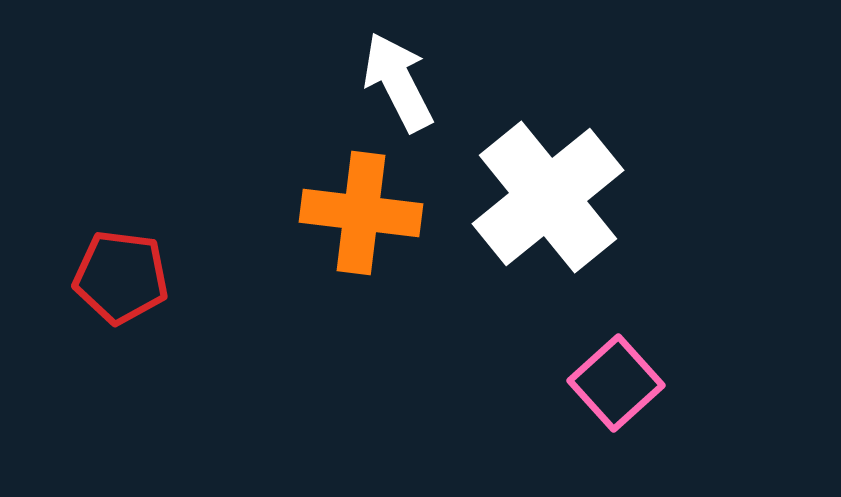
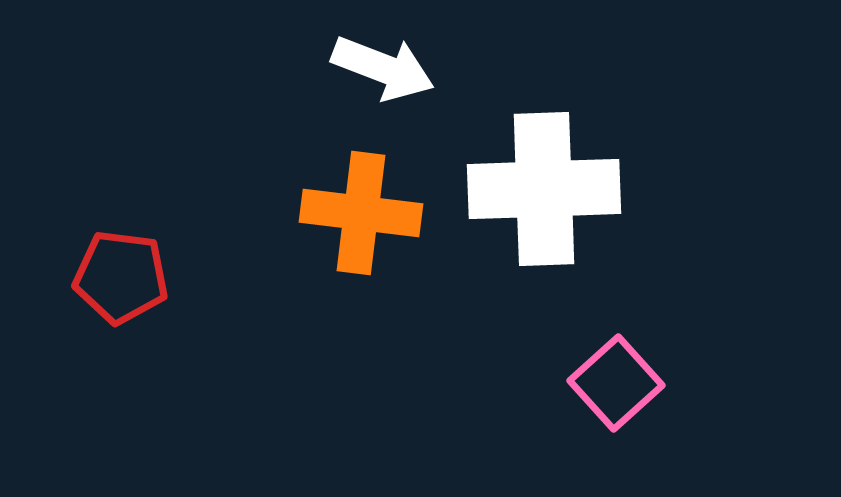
white arrow: moved 15 px left, 14 px up; rotated 138 degrees clockwise
white cross: moved 4 px left, 8 px up; rotated 37 degrees clockwise
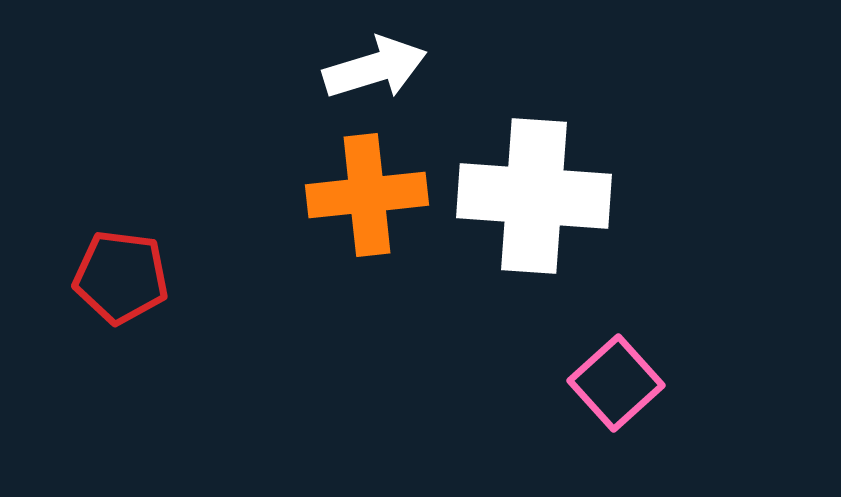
white arrow: moved 8 px left; rotated 38 degrees counterclockwise
white cross: moved 10 px left, 7 px down; rotated 6 degrees clockwise
orange cross: moved 6 px right, 18 px up; rotated 13 degrees counterclockwise
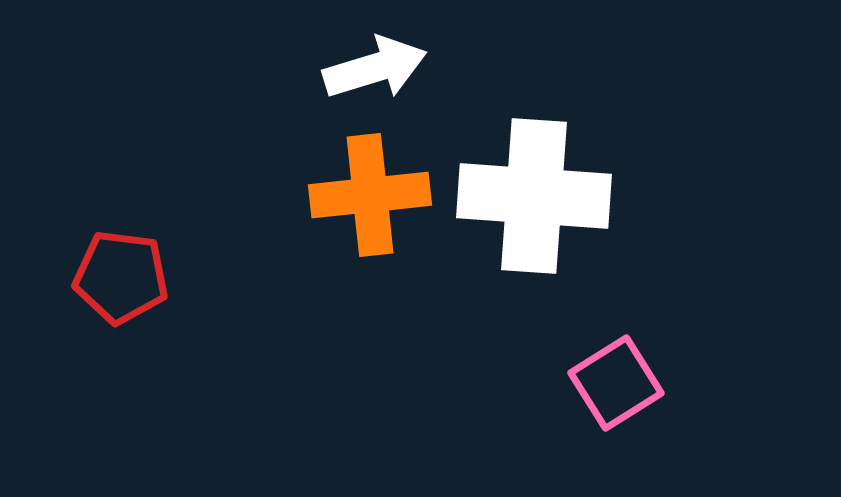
orange cross: moved 3 px right
pink square: rotated 10 degrees clockwise
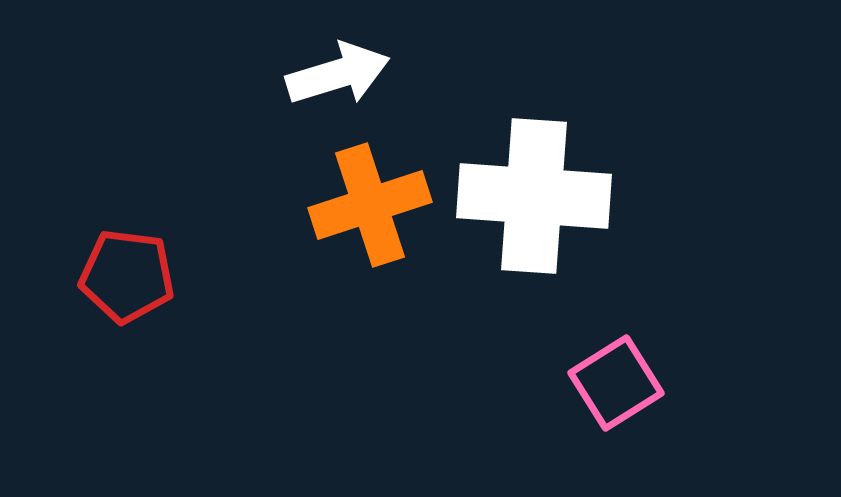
white arrow: moved 37 px left, 6 px down
orange cross: moved 10 px down; rotated 12 degrees counterclockwise
red pentagon: moved 6 px right, 1 px up
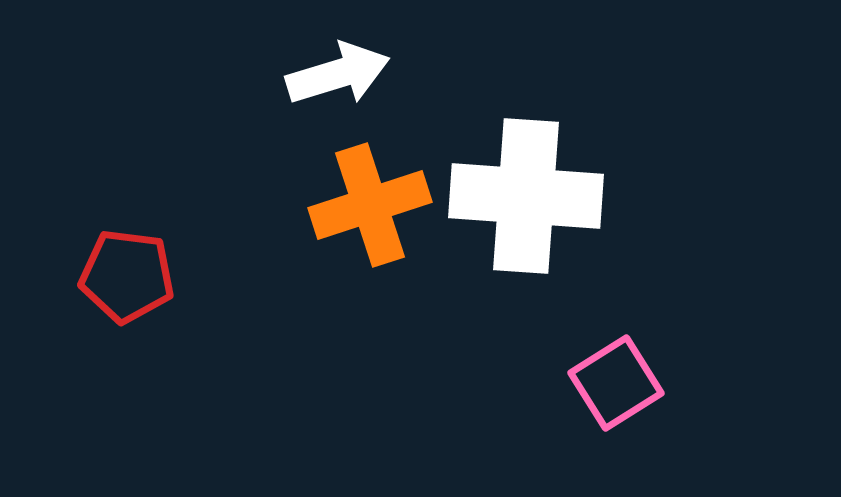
white cross: moved 8 px left
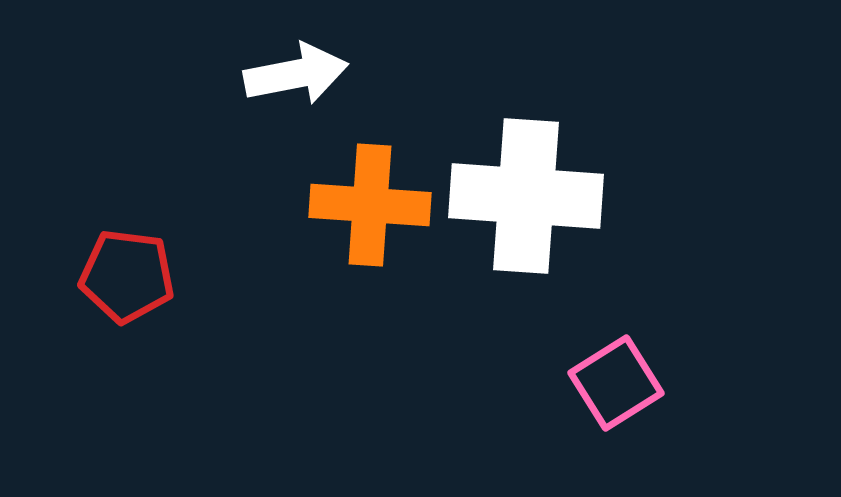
white arrow: moved 42 px left; rotated 6 degrees clockwise
orange cross: rotated 22 degrees clockwise
